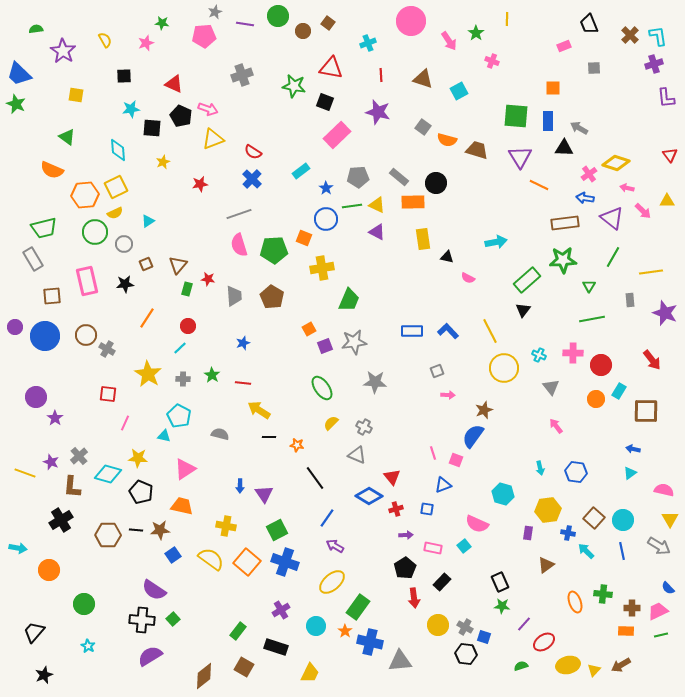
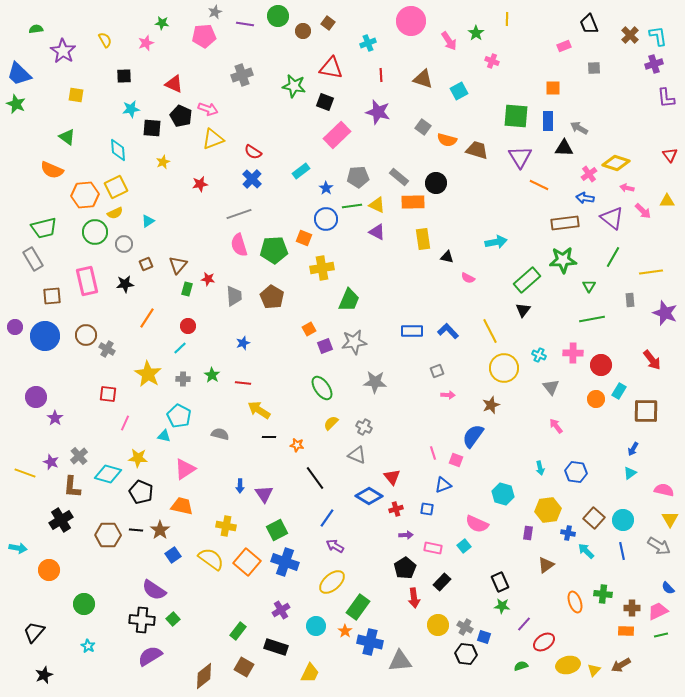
brown star at (484, 410): moved 7 px right, 5 px up
blue arrow at (633, 449): rotated 72 degrees counterclockwise
brown star at (160, 530): rotated 30 degrees counterclockwise
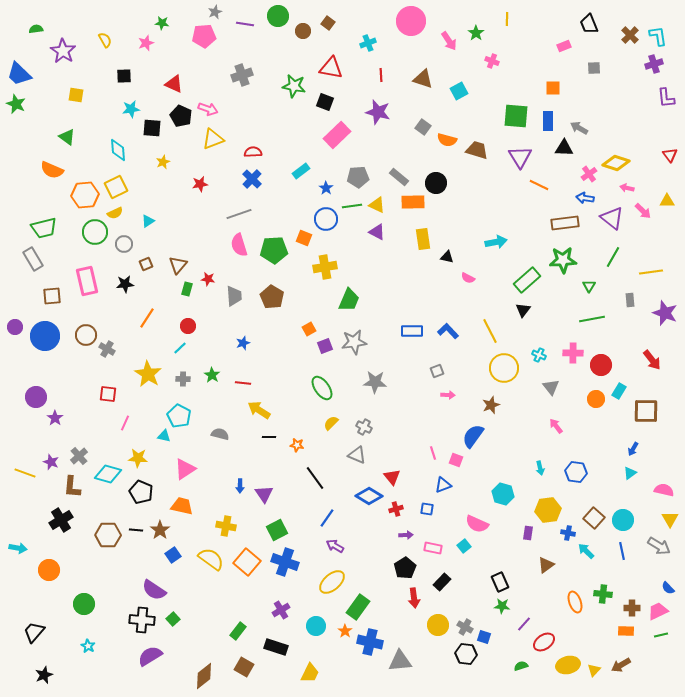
red semicircle at (253, 152): rotated 144 degrees clockwise
yellow cross at (322, 268): moved 3 px right, 1 px up
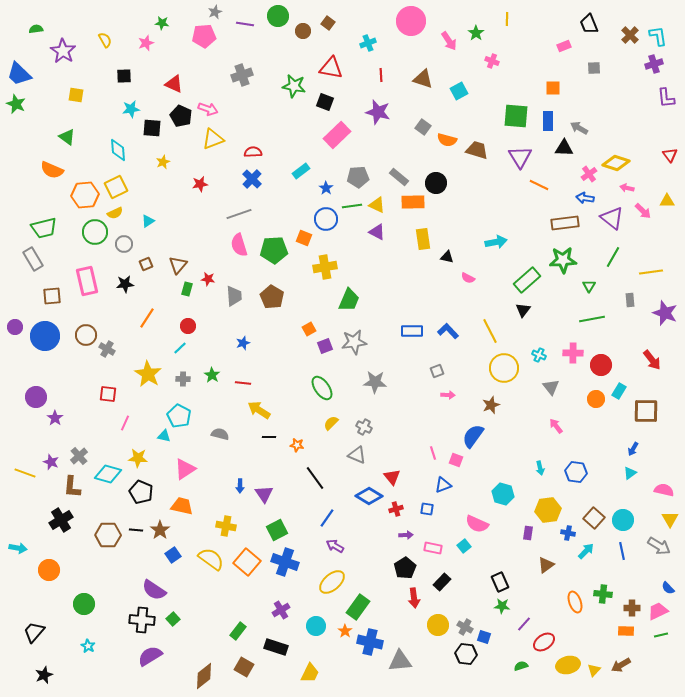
cyan arrow at (586, 551): rotated 90 degrees clockwise
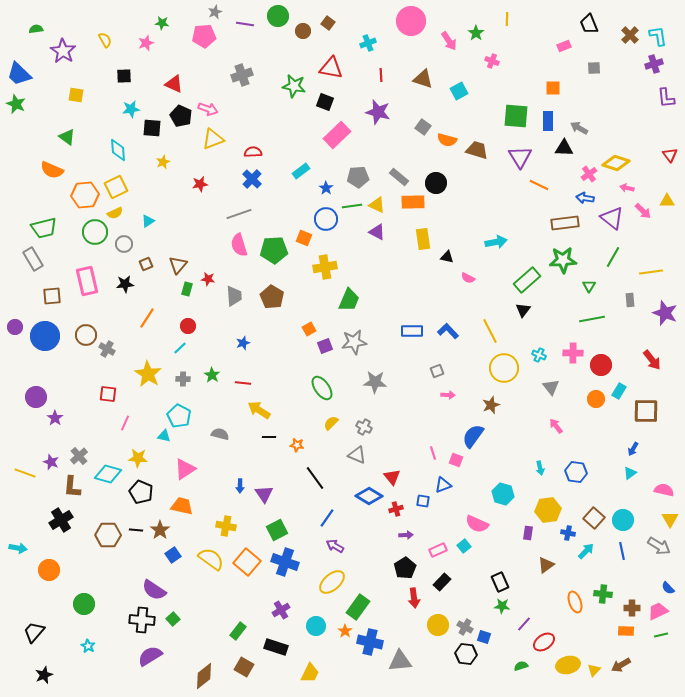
blue square at (427, 509): moved 4 px left, 8 px up
pink rectangle at (433, 548): moved 5 px right, 2 px down; rotated 36 degrees counterclockwise
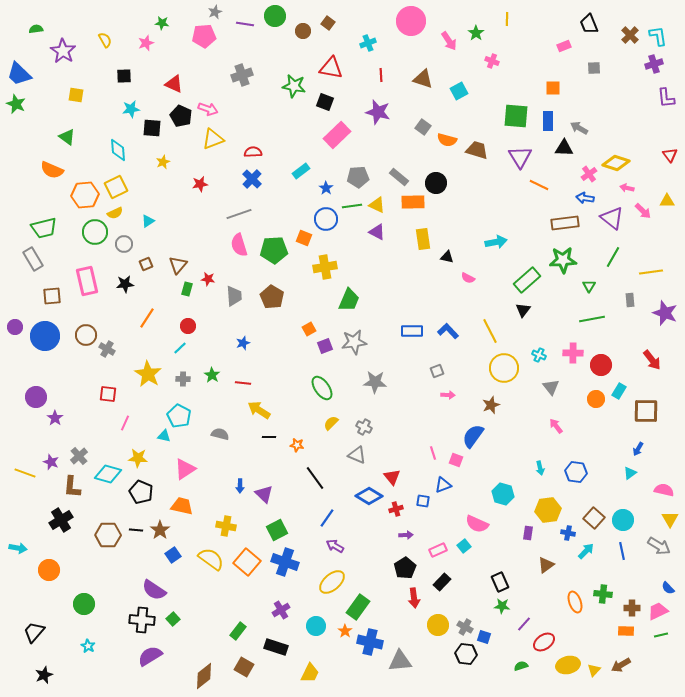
green circle at (278, 16): moved 3 px left
blue arrow at (633, 449): moved 5 px right
purple triangle at (264, 494): rotated 12 degrees counterclockwise
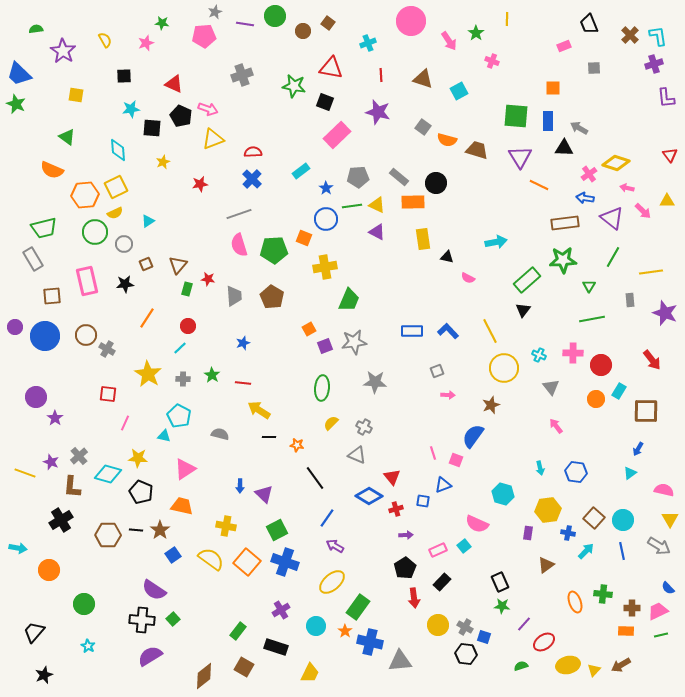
green ellipse at (322, 388): rotated 40 degrees clockwise
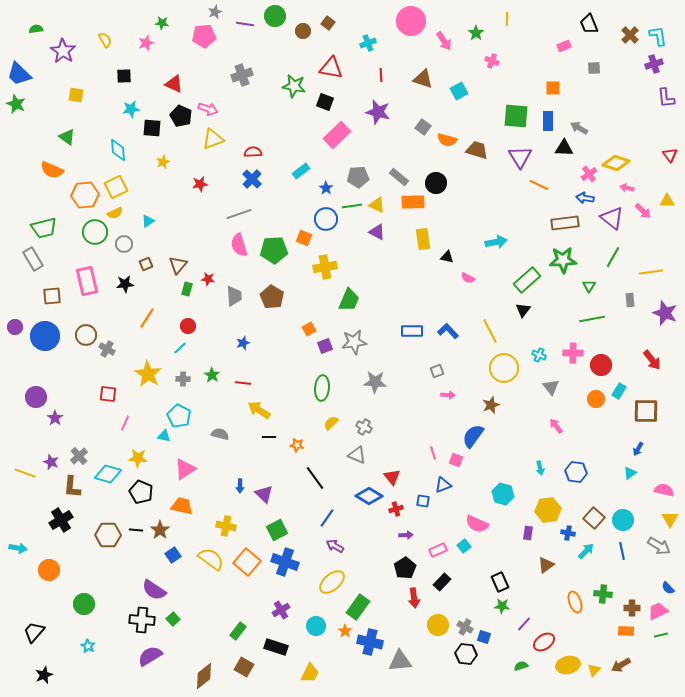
pink arrow at (449, 41): moved 5 px left
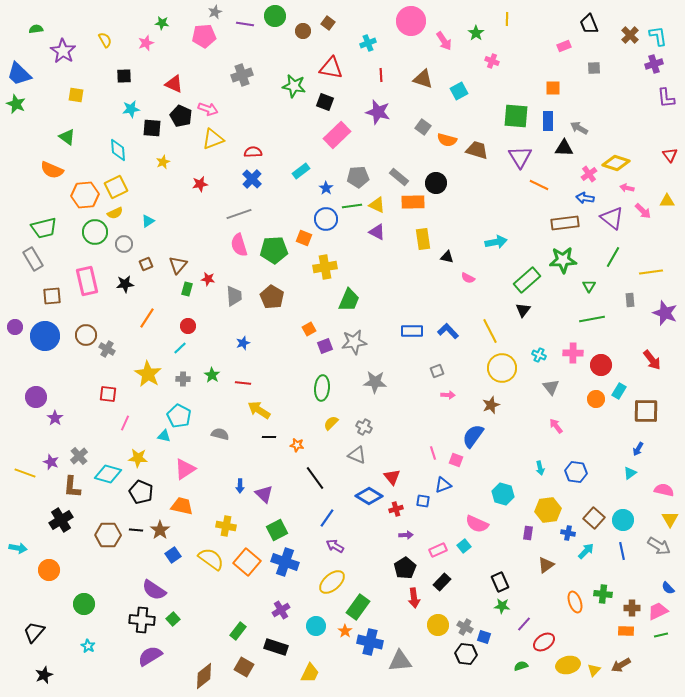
yellow circle at (504, 368): moved 2 px left
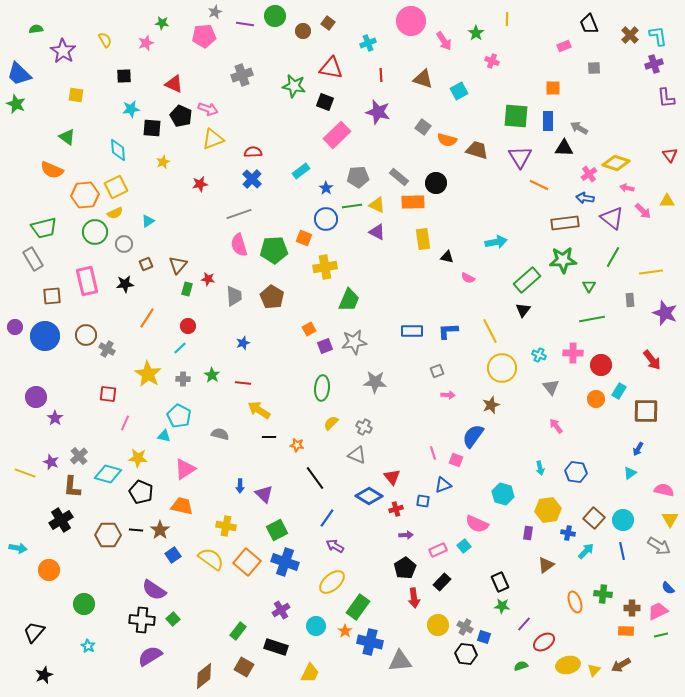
blue L-shape at (448, 331): rotated 50 degrees counterclockwise
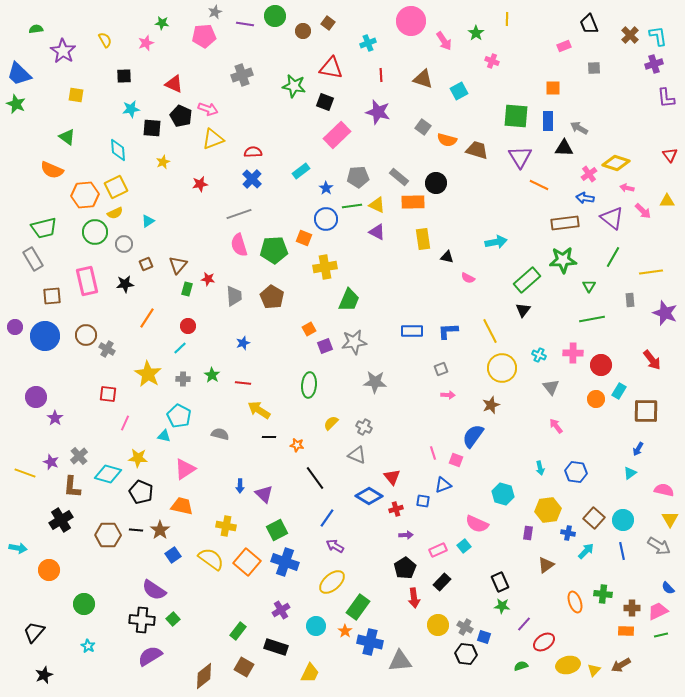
gray square at (437, 371): moved 4 px right, 2 px up
green ellipse at (322, 388): moved 13 px left, 3 px up
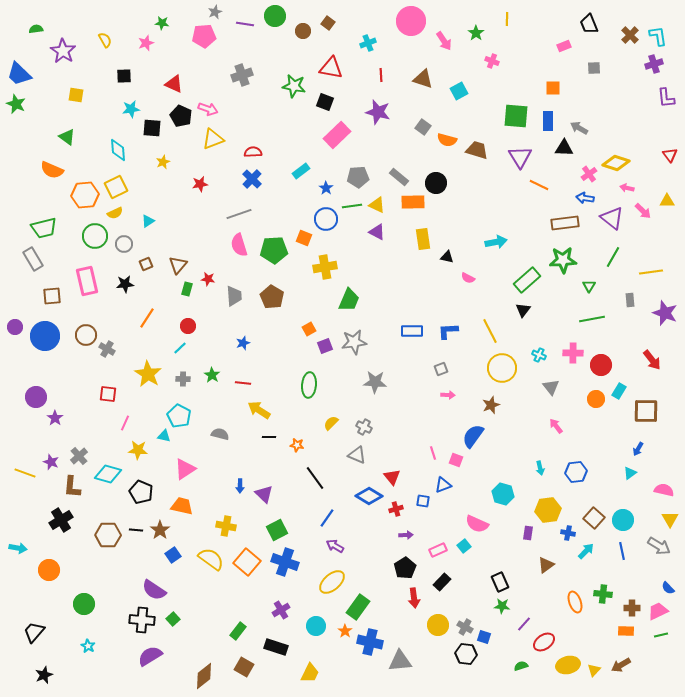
green circle at (95, 232): moved 4 px down
yellow star at (138, 458): moved 8 px up
blue hexagon at (576, 472): rotated 15 degrees counterclockwise
